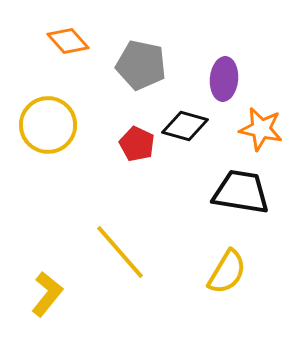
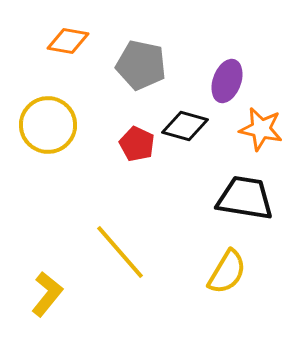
orange diamond: rotated 39 degrees counterclockwise
purple ellipse: moved 3 px right, 2 px down; rotated 15 degrees clockwise
black trapezoid: moved 4 px right, 6 px down
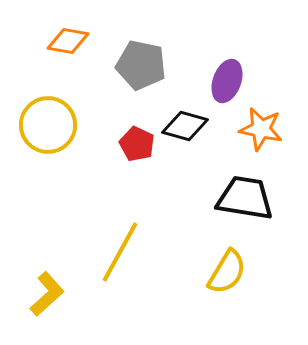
yellow line: rotated 70 degrees clockwise
yellow L-shape: rotated 9 degrees clockwise
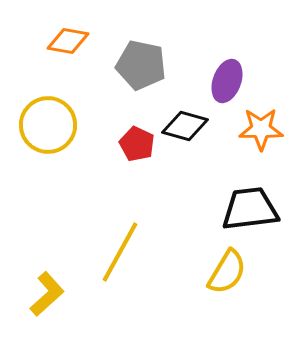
orange star: rotated 12 degrees counterclockwise
black trapezoid: moved 5 px right, 11 px down; rotated 16 degrees counterclockwise
